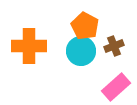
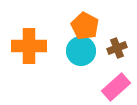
brown cross: moved 3 px right, 2 px down
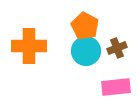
cyan circle: moved 5 px right
pink rectangle: rotated 36 degrees clockwise
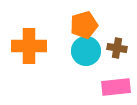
orange pentagon: moved 1 px left, 1 px up; rotated 28 degrees clockwise
brown cross: rotated 30 degrees clockwise
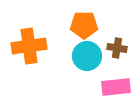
orange pentagon: rotated 16 degrees clockwise
orange cross: rotated 8 degrees counterclockwise
cyan circle: moved 1 px right, 5 px down
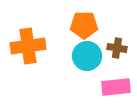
orange cross: moved 1 px left
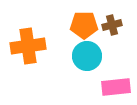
brown cross: moved 5 px left, 23 px up; rotated 24 degrees counterclockwise
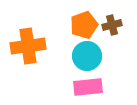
orange pentagon: rotated 20 degrees counterclockwise
pink rectangle: moved 28 px left
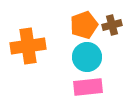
cyan circle: moved 1 px down
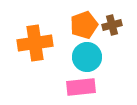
orange cross: moved 7 px right, 3 px up
pink rectangle: moved 7 px left
